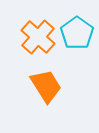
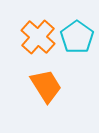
cyan pentagon: moved 4 px down
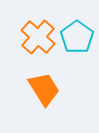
orange trapezoid: moved 2 px left, 3 px down
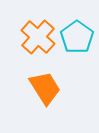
orange trapezoid: moved 1 px right, 1 px up
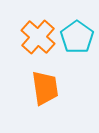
orange trapezoid: rotated 24 degrees clockwise
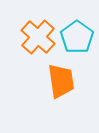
orange trapezoid: moved 16 px right, 7 px up
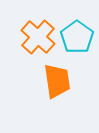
orange trapezoid: moved 4 px left
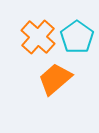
orange trapezoid: moved 2 px left, 2 px up; rotated 123 degrees counterclockwise
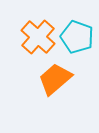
cyan pentagon: rotated 16 degrees counterclockwise
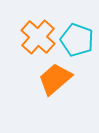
cyan pentagon: moved 3 px down
